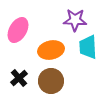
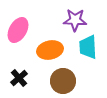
orange ellipse: moved 1 px left
brown circle: moved 12 px right
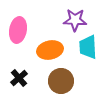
pink ellipse: rotated 20 degrees counterclockwise
brown circle: moved 2 px left
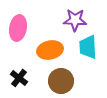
pink ellipse: moved 2 px up
black cross: rotated 12 degrees counterclockwise
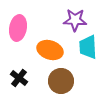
orange ellipse: rotated 30 degrees clockwise
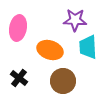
brown circle: moved 2 px right
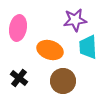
purple star: rotated 10 degrees counterclockwise
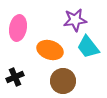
cyan trapezoid: rotated 35 degrees counterclockwise
black cross: moved 4 px left, 1 px up; rotated 30 degrees clockwise
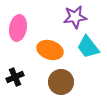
purple star: moved 3 px up
brown circle: moved 2 px left, 1 px down
